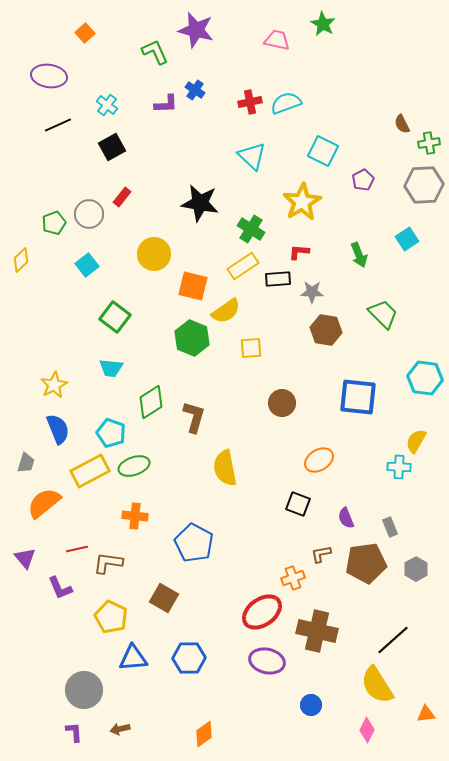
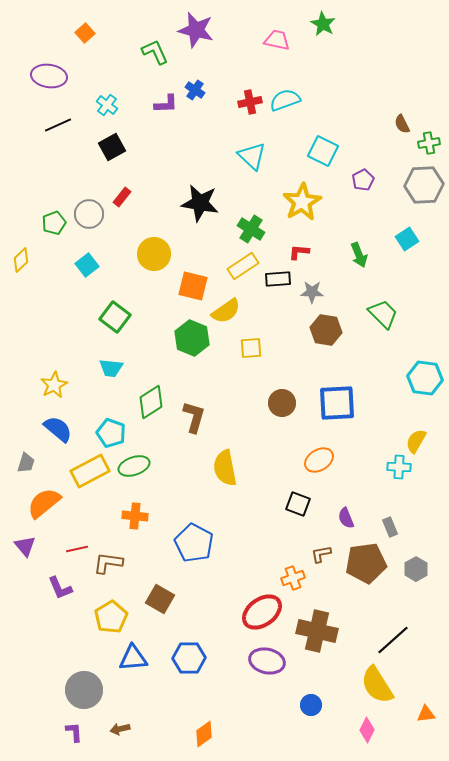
cyan semicircle at (286, 103): moved 1 px left, 3 px up
blue square at (358, 397): moved 21 px left, 6 px down; rotated 9 degrees counterclockwise
blue semicircle at (58, 429): rotated 28 degrees counterclockwise
purple triangle at (25, 558): moved 12 px up
brown square at (164, 598): moved 4 px left, 1 px down
yellow pentagon at (111, 617): rotated 16 degrees clockwise
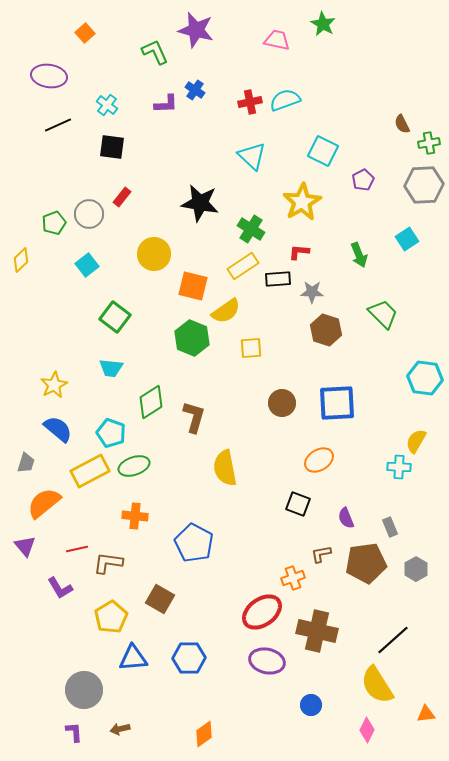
black square at (112, 147): rotated 36 degrees clockwise
brown hexagon at (326, 330): rotated 8 degrees clockwise
purple L-shape at (60, 588): rotated 8 degrees counterclockwise
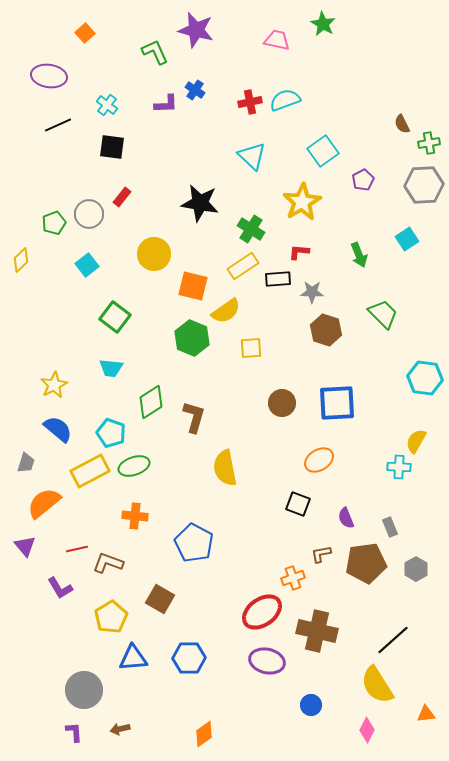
cyan square at (323, 151): rotated 28 degrees clockwise
brown L-shape at (108, 563): rotated 12 degrees clockwise
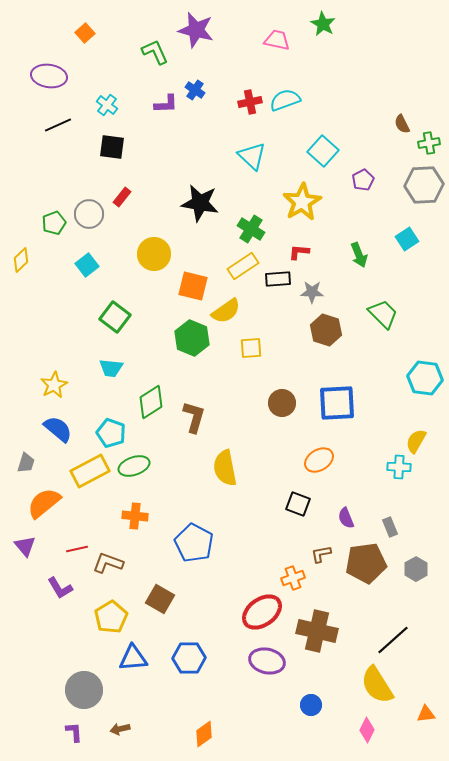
cyan square at (323, 151): rotated 12 degrees counterclockwise
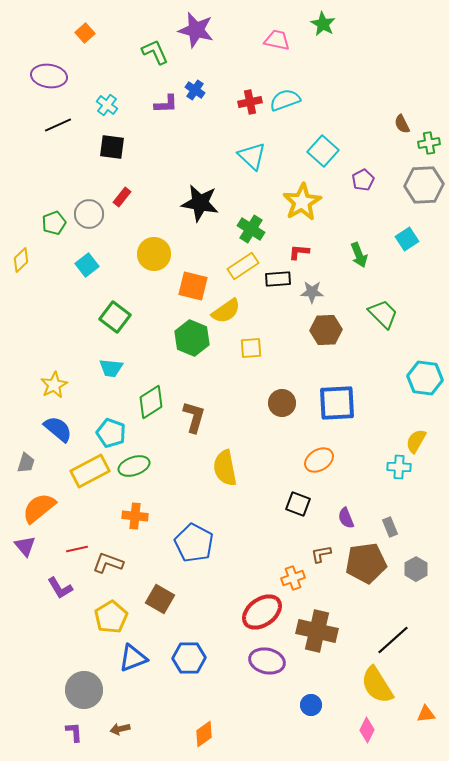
brown hexagon at (326, 330): rotated 20 degrees counterclockwise
orange semicircle at (44, 503): moved 5 px left, 5 px down
blue triangle at (133, 658): rotated 16 degrees counterclockwise
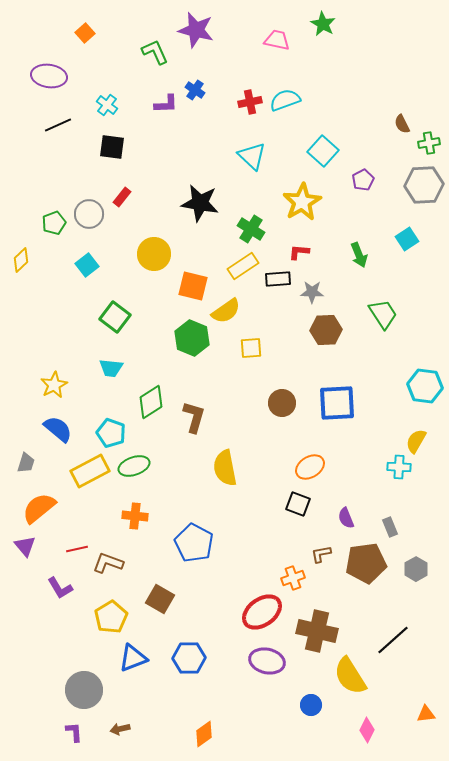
green trapezoid at (383, 314): rotated 12 degrees clockwise
cyan hexagon at (425, 378): moved 8 px down
orange ellipse at (319, 460): moved 9 px left, 7 px down
yellow semicircle at (377, 685): moved 27 px left, 9 px up
